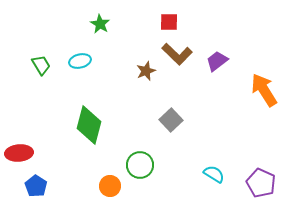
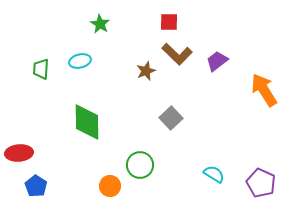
green trapezoid: moved 4 px down; rotated 145 degrees counterclockwise
gray square: moved 2 px up
green diamond: moved 2 px left, 3 px up; rotated 15 degrees counterclockwise
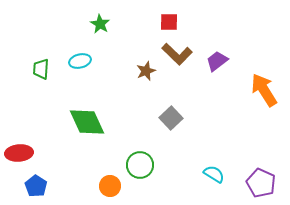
green diamond: rotated 24 degrees counterclockwise
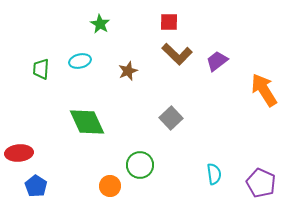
brown star: moved 18 px left
cyan semicircle: rotated 50 degrees clockwise
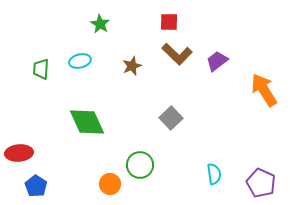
brown star: moved 4 px right, 5 px up
orange circle: moved 2 px up
